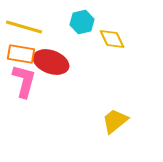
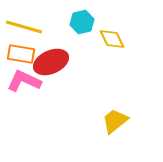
red ellipse: rotated 44 degrees counterclockwise
pink L-shape: rotated 80 degrees counterclockwise
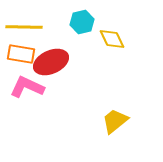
yellow line: rotated 15 degrees counterclockwise
pink L-shape: moved 3 px right, 6 px down
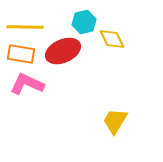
cyan hexagon: moved 2 px right
yellow line: moved 1 px right
red ellipse: moved 12 px right, 11 px up
pink L-shape: moved 3 px up
yellow trapezoid: rotated 20 degrees counterclockwise
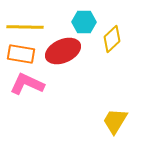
cyan hexagon: rotated 15 degrees clockwise
yellow diamond: rotated 72 degrees clockwise
